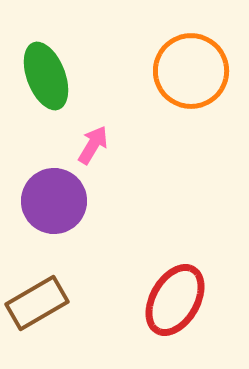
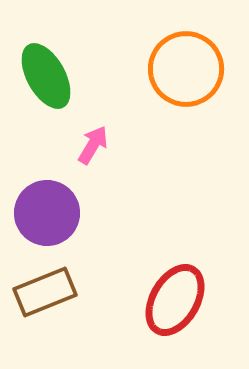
orange circle: moved 5 px left, 2 px up
green ellipse: rotated 8 degrees counterclockwise
purple circle: moved 7 px left, 12 px down
brown rectangle: moved 8 px right, 11 px up; rotated 8 degrees clockwise
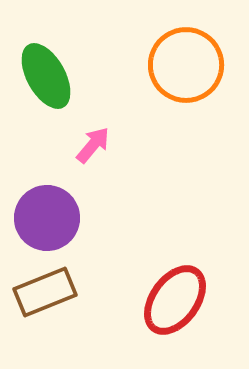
orange circle: moved 4 px up
pink arrow: rotated 9 degrees clockwise
purple circle: moved 5 px down
red ellipse: rotated 6 degrees clockwise
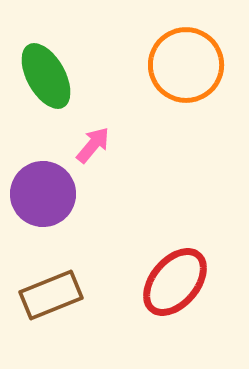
purple circle: moved 4 px left, 24 px up
brown rectangle: moved 6 px right, 3 px down
red ellipse: moved 18 px up; rotated 4 degrees clockwise
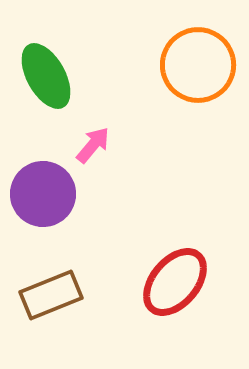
orange circle: moved 12 px right
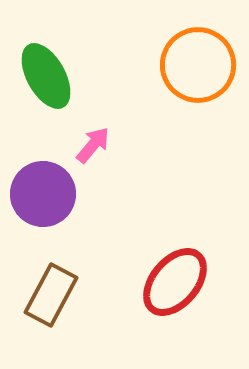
brown rectangle: rotated 40 degrees counterclockwise
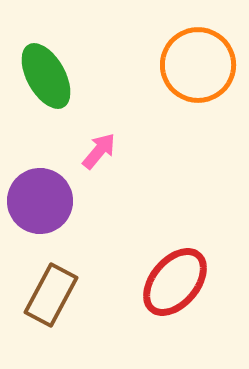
pink arrow: moved 6 px right, 6 px down
purple circle: moved 3 px left, 7 px down
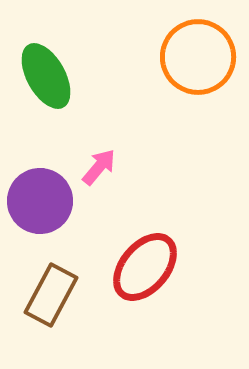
orange circle: moved 8 px up
pink arrow: moved 16 px down
red ellipse: moved 30 px left, 15 px up
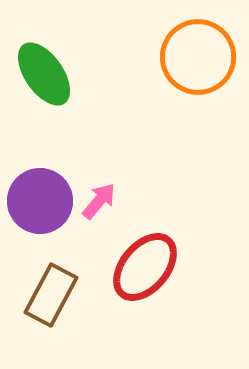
green ellipse: moved 2 px left, 2 px up; rotated 6 degrees counterclockwise
pink arrow: moved 34 px down
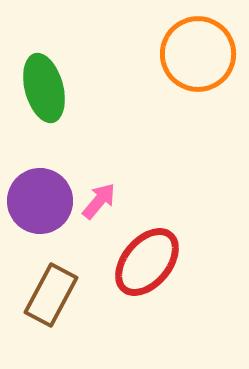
orange circle: moved 3 px up
green ellipse: moved 14 px down; rotated 20 degrees clockwise
red ellipse: moved 2 px right, 5 px up
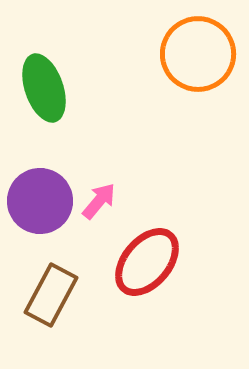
green ellipse: rotated 4 degrees counterclockwise
